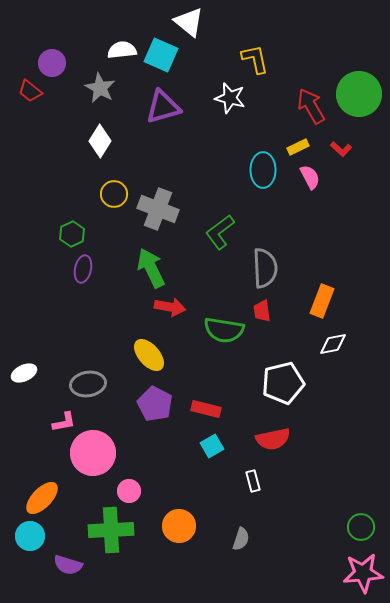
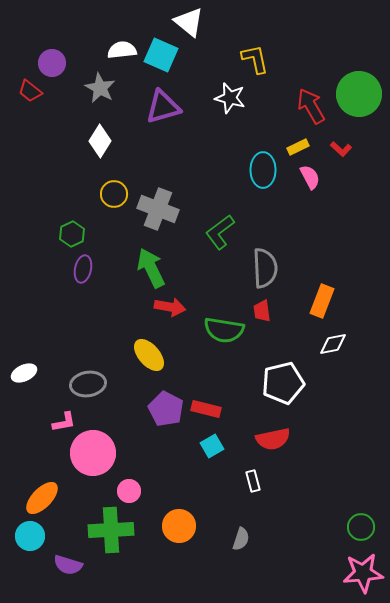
purple pentagon at (155, 404): moved 11 px right, 5 px down
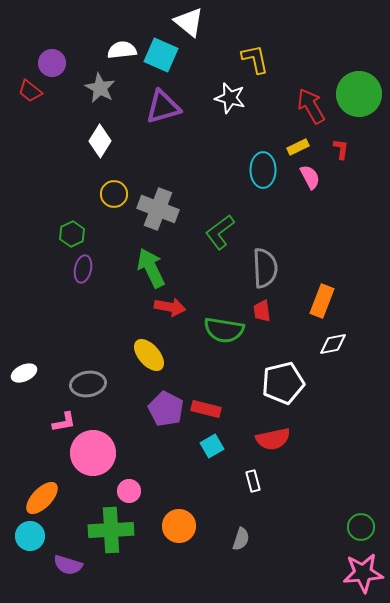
red L-shape at (341, 149): rotated 125 degrees counterclockwise
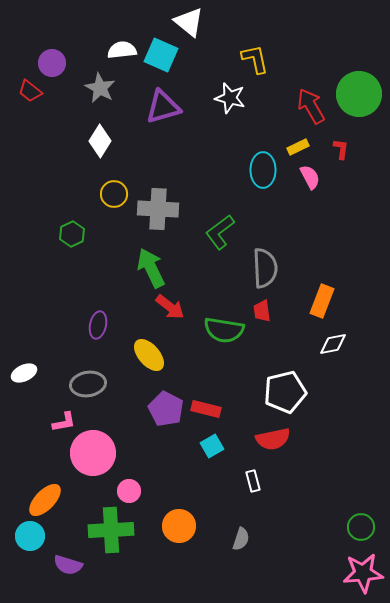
gray cross at (158, 209): rotated 18 degrees counterclockwise
purple ellipse at (83, 269): moved 15 px right, 56 px down
red arrow at (170, 307): rotated 28 degrees clockwise
white pentagon at (283, 383): moved 2 px right, 9 px down
orange ellipse at (42, 498): moved 3 px right, 2 px down
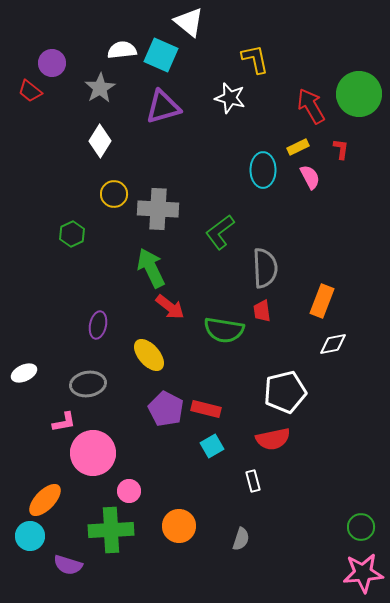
gray star at (100, 88): rotated 12 degrees clockwise
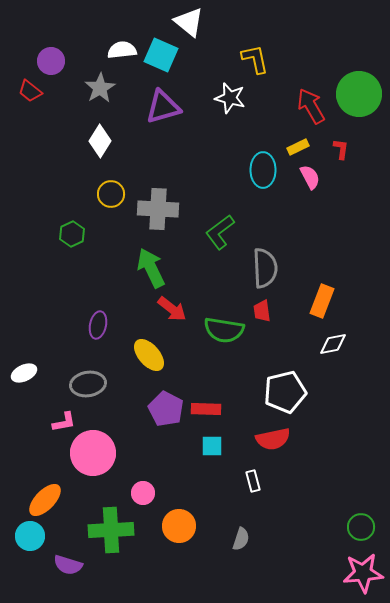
purple circle at (52, 63): moved 1 px left, 2 px up
yellow circle at (114, 194): moved 3 px left
red arrow at (170, 307): moved 2 px right, 2 px down
red rectangle at (206, 409): rotated 12 degrees counterclockwise
cyan square at (212, 446): rotated 30 degrees clockwise
pink circle at (129, 491): moved 14 px right, 2 px down
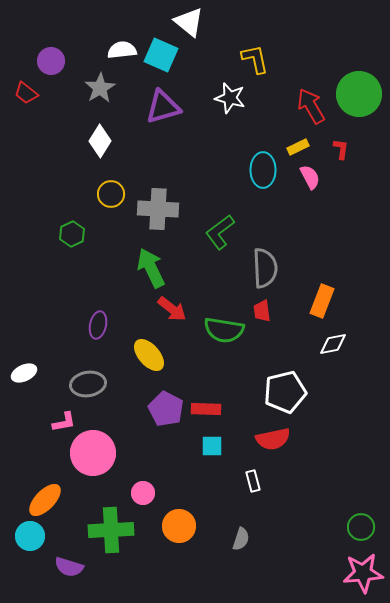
red trapezoid at (30, 91): moved 4 px left, 2 px down
purple semicircle at (68, 565): moved 1 px right, 2 px down
